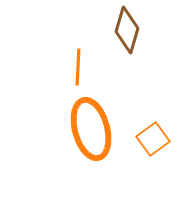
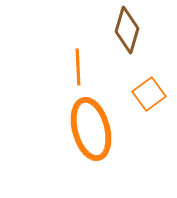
orange line: rotated 6 degrees counterclockwise
orange square: moved 4 px left, 45 px up
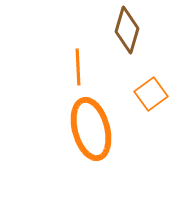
orange square: moved 2 px right
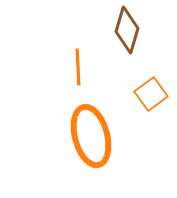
orange ellipse: moved 7 px down
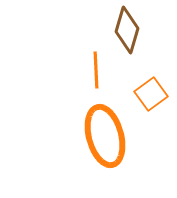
orange line: moved 18 px right, 3 px down
orange ellipse: moved 14 px right
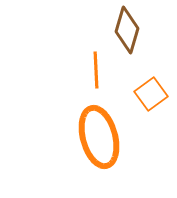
orange ellipse: moved 6 px left, 1 px down
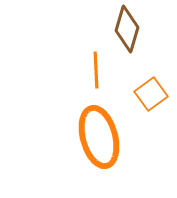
brown diamond: moved 1 px up
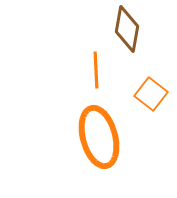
brown diamond: rotated 6 degrees counterclockwise
orange square: rotated 16 degrees counterclockwise
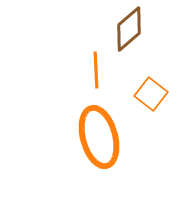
brown diamond: moved 2 px right; rotated 39 degrees clockwise
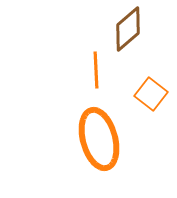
brown diamond: moved 1 px left
orange ellipse: moved 2 px down
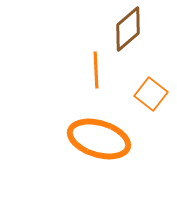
orange ellipse: rotated 58 degrees counterclockwise
